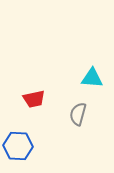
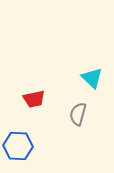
cyan triangle: rotated 40 degrees clockwise
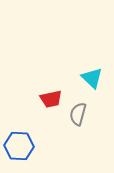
red trapezoid: moved 17 px right
blue hexagon: moved 1 px right
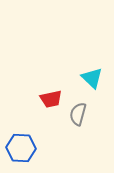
blue hexagon: moved 2 px right, 2 px down
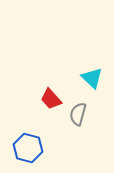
red trapezoid: rotated 60 degrees clockwise
blue hexagon: moved 7 px right; rotated 12 degrees clockwise
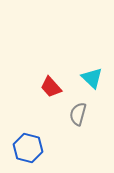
red trapezoid: moved 12 px up
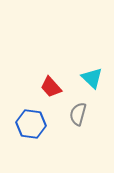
blue hexagon: moved 3 px right, 24 px up; rotated 8 degrees counterclockwise
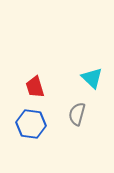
red trapezoid: moved 16 px left; rotated 25 degrees clockwise
gray semicircle: moved 1 px left
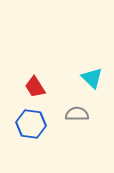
red trapezoid: rotated 15 degrees counterclockwise
gray semicircle: rotated 75 degrees clockwise
